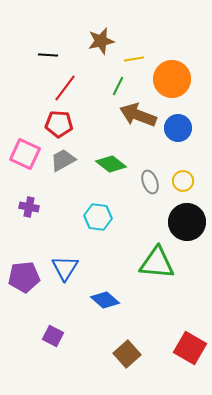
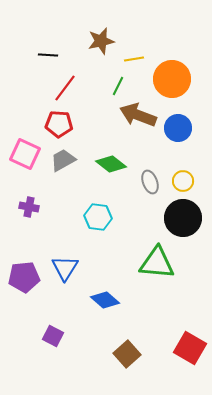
black circle: moved 4 px left, 4 px up
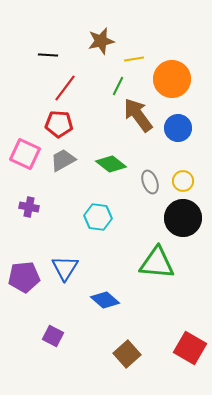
brown arrow: rotated 33 degrees clockwise
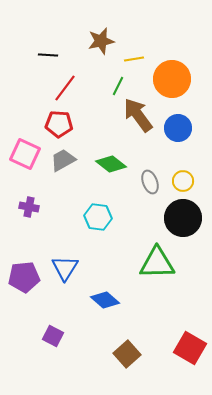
green triangle: rotated 6 degrees counterclockwise
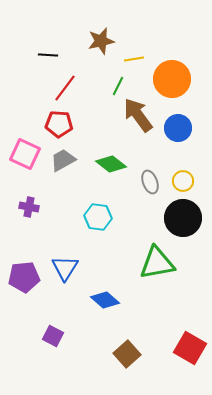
green triangle: rotated 9 degrees counterclockwise
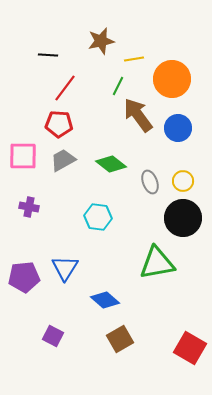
pink square: moved 2 px left, 2 px down; rotated 24 degrees counterclockwise
brown square: moved 7 px left, 15 px up; rotated 12 degrees clockwise
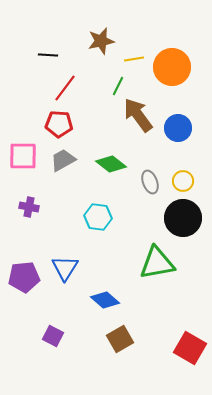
orange circle: moved 12 px up
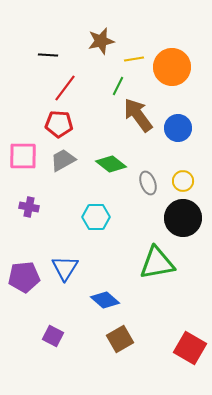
gray ellipse: moved 2 px left, 1 px down
cyan hexagon: moved 2 px left; rotated 8 degrees counterclockwise
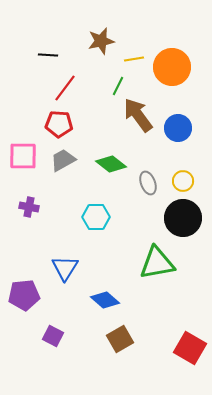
purple pentagon: moved 18 px down
